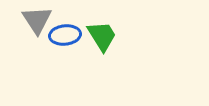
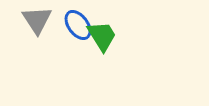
blue ellipse: moved 13 px right, 10 px up; rotated 60 degrees clockwise
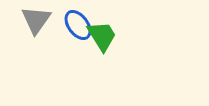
gray triangle: moved 1 px left; rotated 8 degrees clockwise
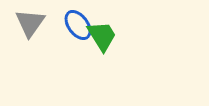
gray triangle: moved 6 px left, 3 px down
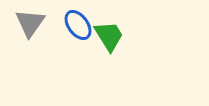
green trapezoid: moved 7 px right
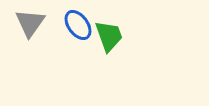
green trapezoid: rotated 12 degrees clockwise
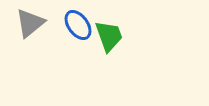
gray triangle: rotated 16 degrees clockwise
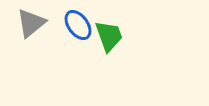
gray triangle: moved 1 px right
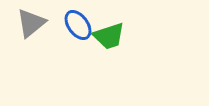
green trapezoid: rotated 92 degrees clockwise
